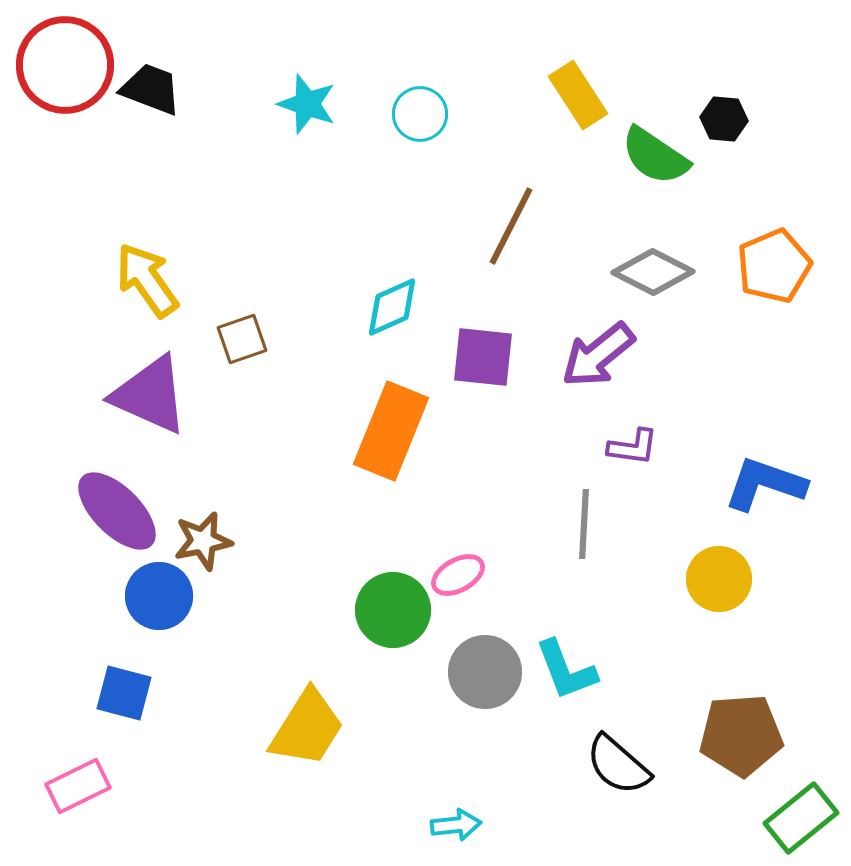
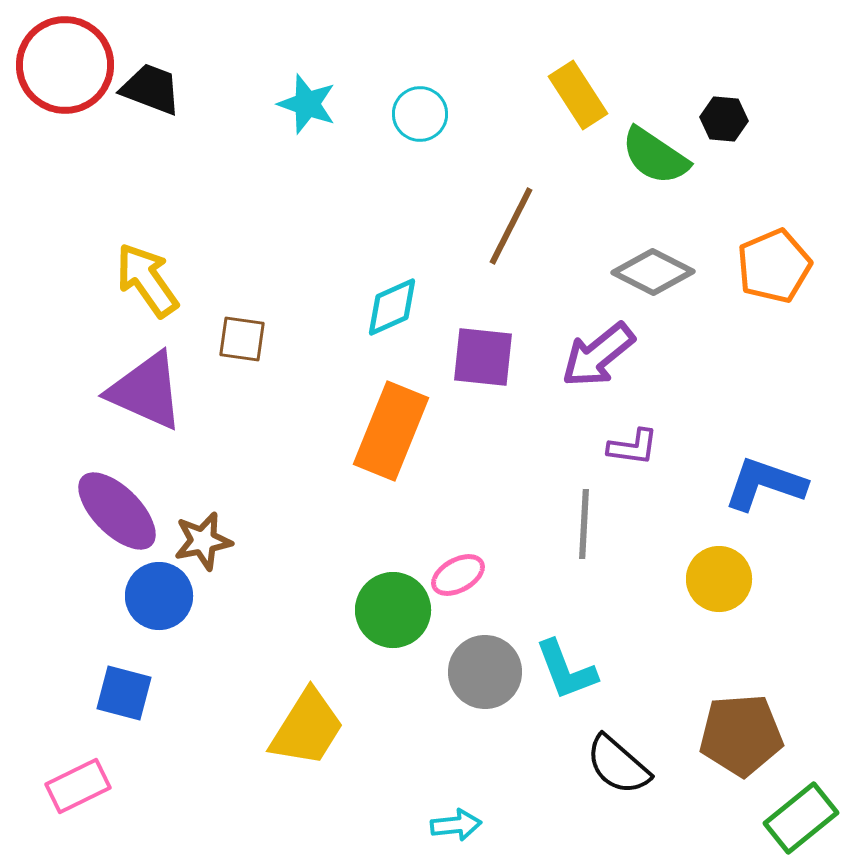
brown square: rotated 27 degrees clockwise
purple triangle: moved 4 px left, 4 px up
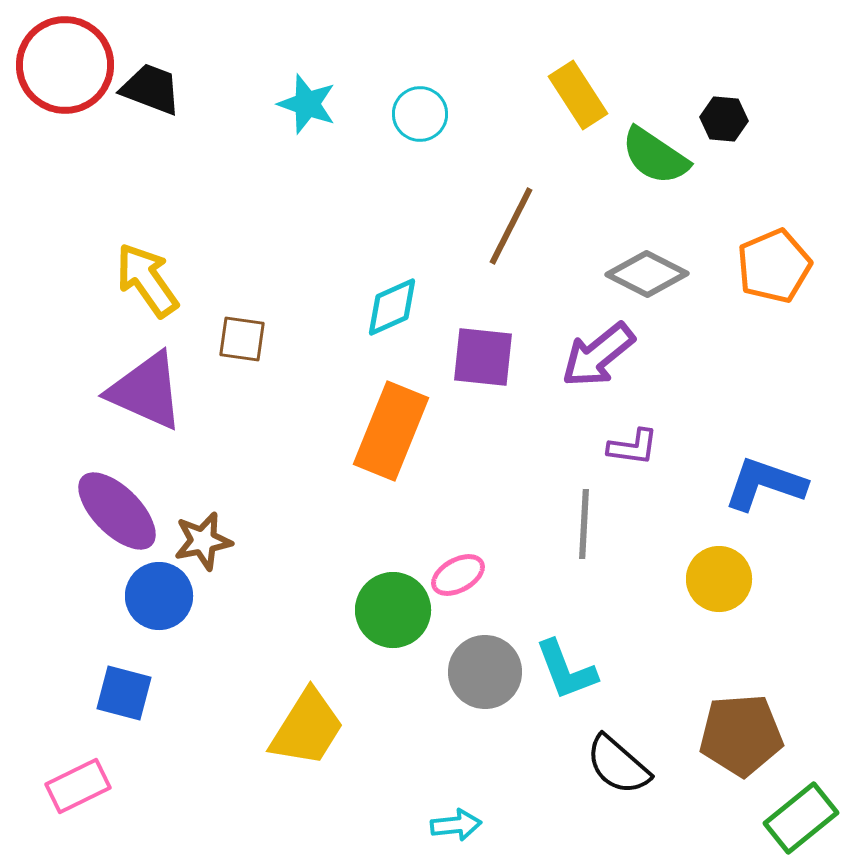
gray diamond: moved 6 px left, 2 px down
